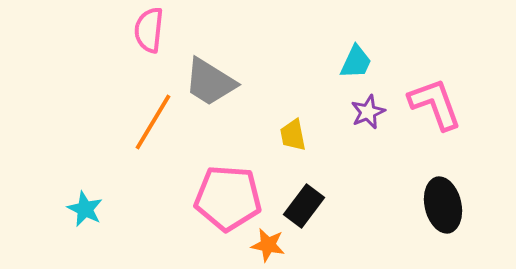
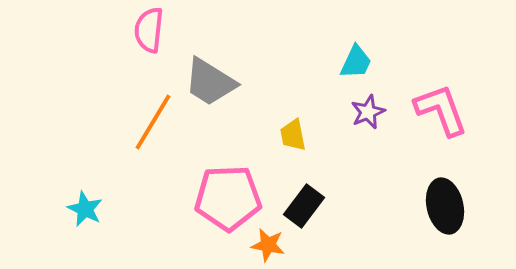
pink L-shape: moved 6 px right, 6 px down
pink pentagon: rotated 6 degrees counterclockwise
black ellipse: moved 2 px right, 1 px down
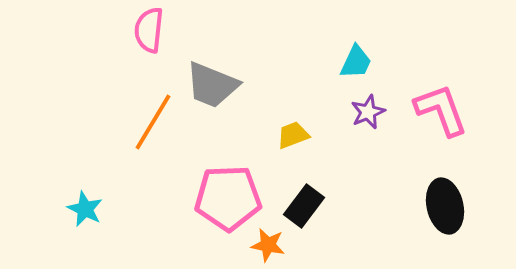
gray trapezoid: moved 2 px right, 3 px down; rotated 10 degrees counterclockwise
yellow trapezoid: rotated 80 degrees clockwise
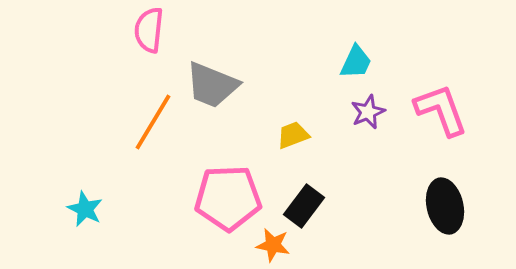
orange star: moved 5 px right
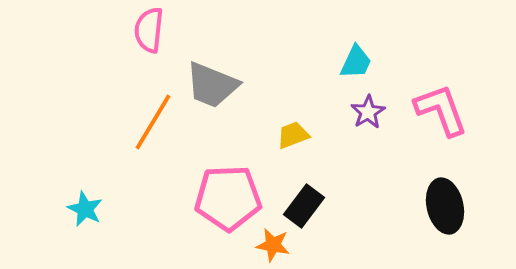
purple star: rotated 8 degrees counterclockwise
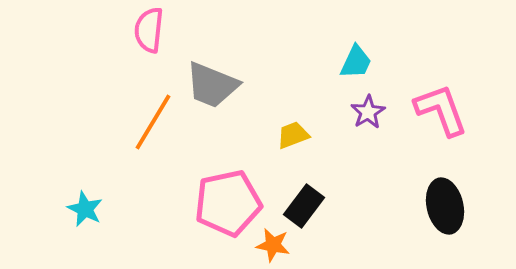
pink pentagon: moved 5 px down; rotated 10 degrees counterclockwise
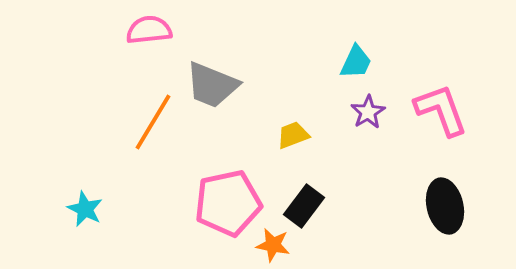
pink semicircle: rotated 78 degrees clockwise
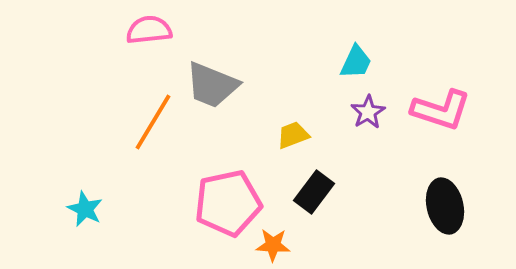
pink L-shape: rotated 128 degrees clockwise
black rectangle: moved 10 px right, 14 px up
orange star: rotated 8 degrees counterclockwise
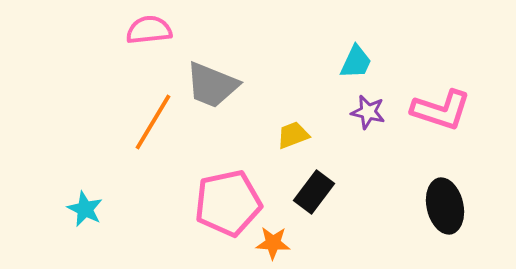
purple star: rotated 28 degrees counterclockwise
orange star: moved 2 px up
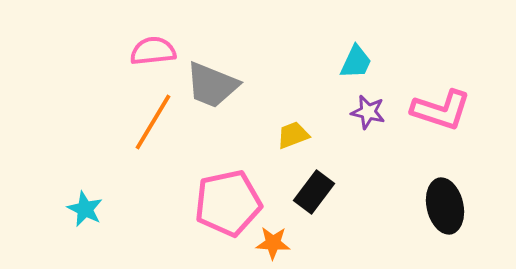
pink semicircle: moved 4 px right, 21 px down
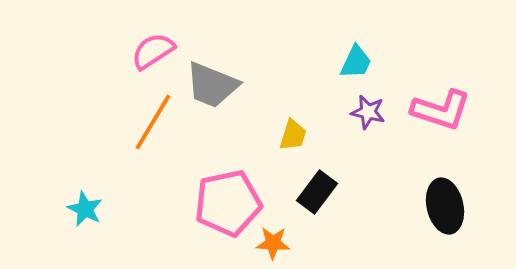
pink semicircle: rotated 27 degrees counterclockwise
yellow trapezoid: rotated 128 degrees clockwise
black rectangle: moved 3 px right
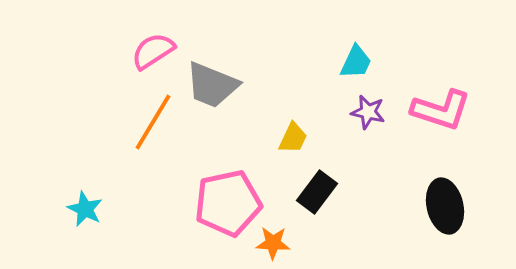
yellow trapezoid: moved 3 px down; rotated 8 degrees clockwise
